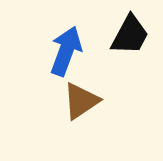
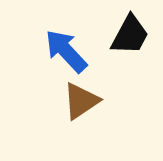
blue arrow: rotated 63 degrees counterclockwise
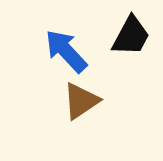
black trapezoid: moved 1 px right, 1 px down
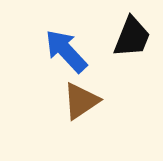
black trapezoid: moved 1 px right, 1 px down; rotated 6 degrees counterclockwise
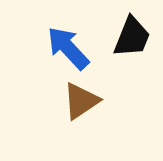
blue arrow: moved 2 px right, 3 px up
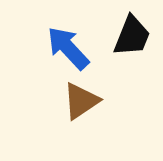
black trapezoid: moved 1 px up
